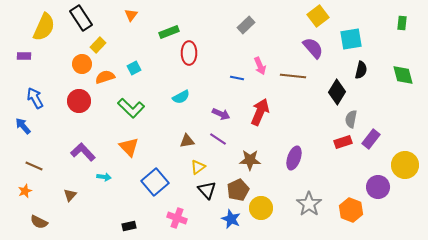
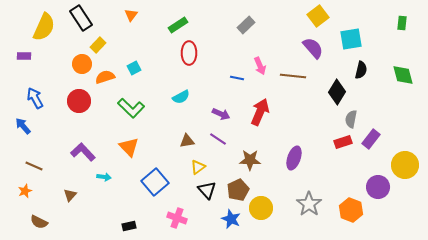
green rectangle at (169, 32): moved 9 px right, 7 px up; rotated 12 degrees counterclockwise
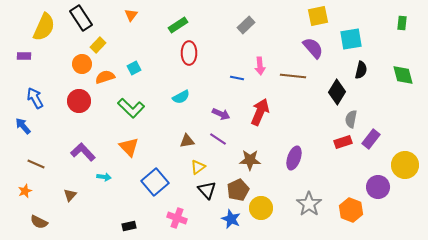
yellow square at (318, 16): rotated 25 degrees clockwise
pink arrow at (260, 66): rotated 18 degrees clockwise
brown line at (34, 166): moved 2 px right, 2 px up
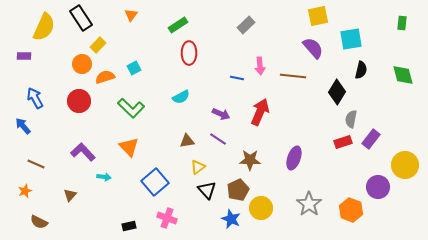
pink cross at (177, 218): moved 10 px left
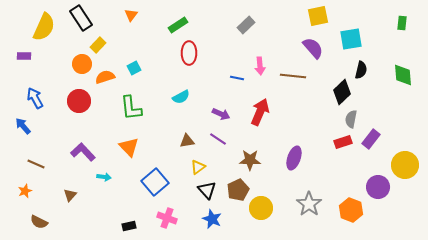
green diamond at (403, 75): rotated 10 degrees clockwise
black diamond at (337, 92): moved 5 px right; rotated 15 degrees clockwise
green L-shape at (131, 108): rotated 40 degrees clockwise
blue star at (231, 219): moved 19 px left
